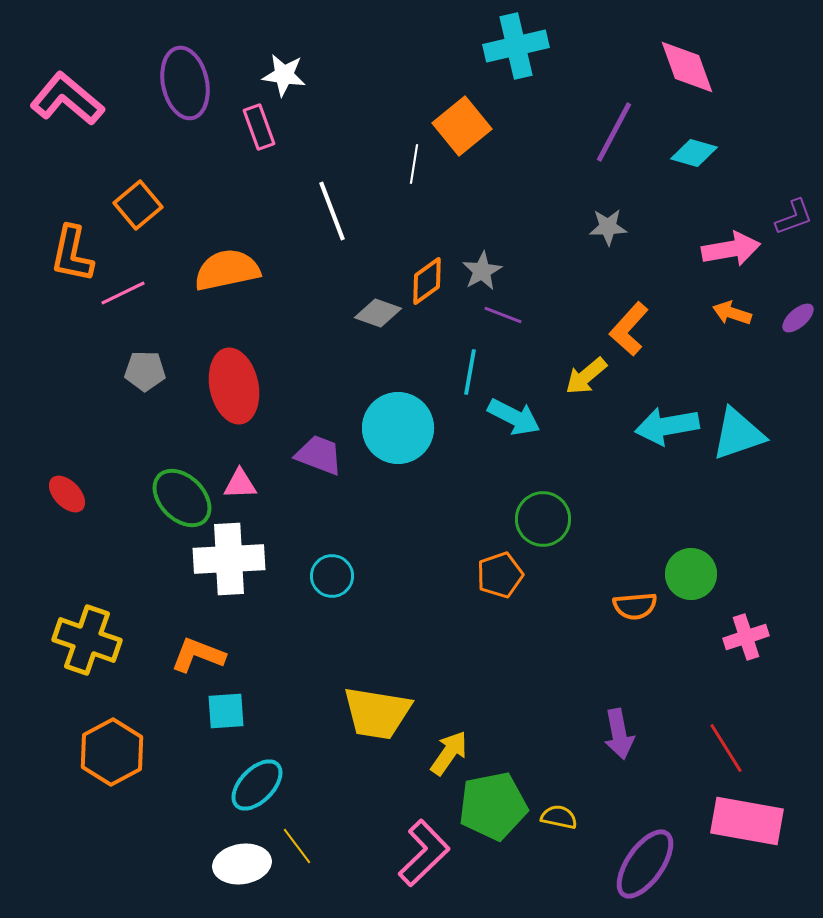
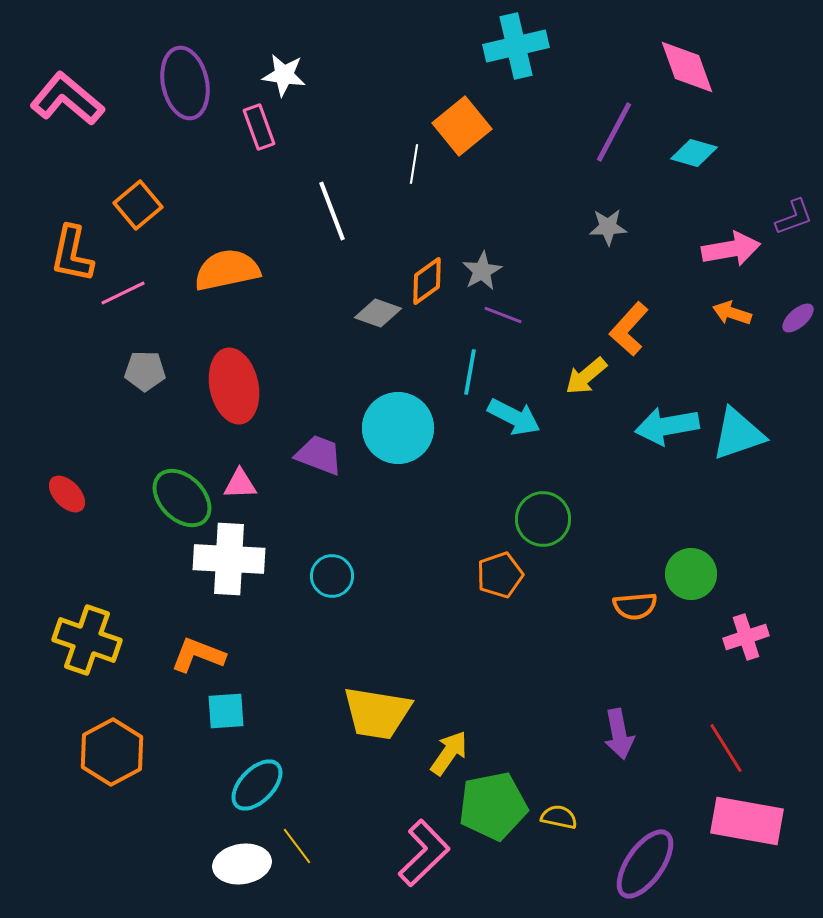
white cross at (229, 559): rotated 6 degrees clockwise
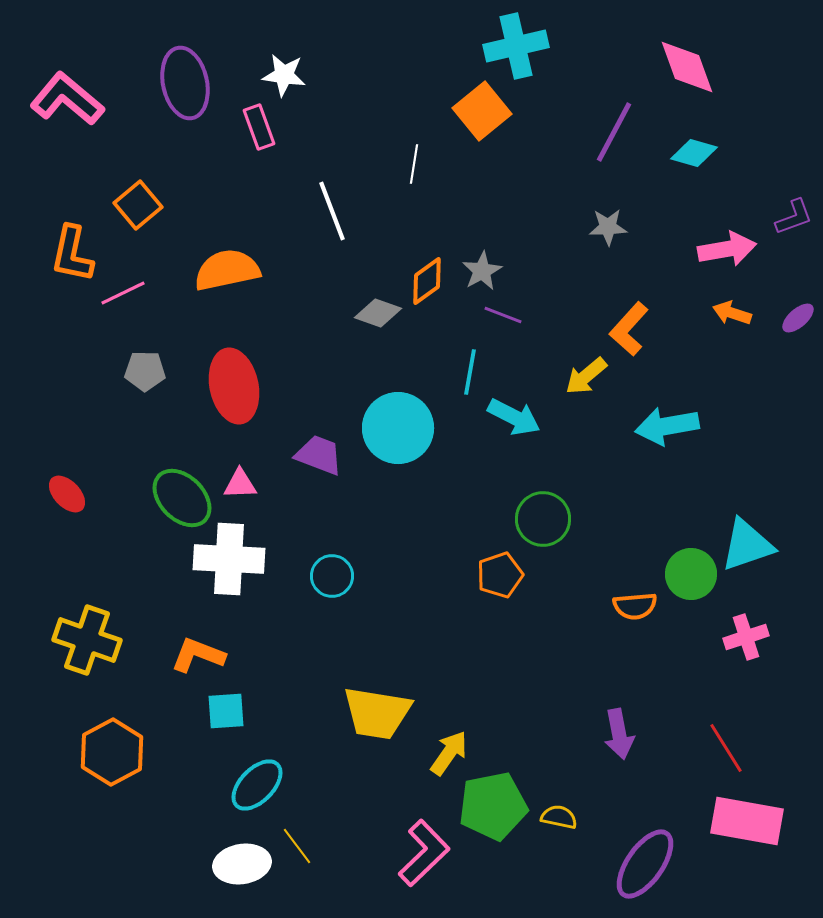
orange square at (462, 126): moved 20 px right, 15 px up
pink arrow at (731, 249): moved 4 px left
cyan triangle at (738, 434): moved 9 px right, 111 px down
